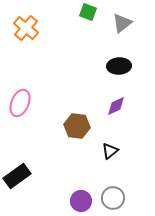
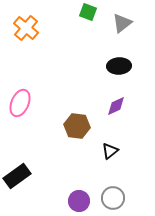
purple circle: moved 2 px left
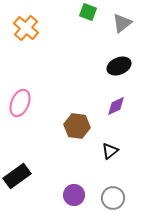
black ellipse: rotated 20 degrees counterclockwise
purple circle: moved 5 px left, 6 px up
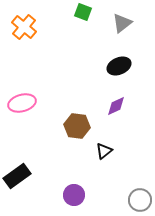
green square: moved 5 px left
orange cross: moved 2 px left, 1 px up
pink ellipse: moved 2 px right; rotated 52 degrees clockwise
black triangle: moved 6 px left
gray circle: moved 27 px right, 2 px down
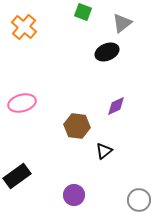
black ellipse: moved 12 px left, 14 px up
gray circle: moved 1 px left
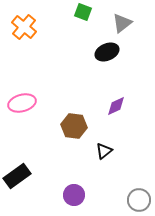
brown hexagon: moved 3 px left
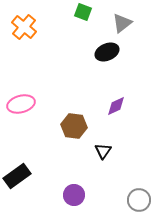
pink ellipse: moved 1 px left, 1 px down
black triangle: moved 1 px left; rotated 18 degrees counterclockwise
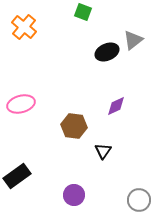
gray triangle: moved 11 px right, 17 px down
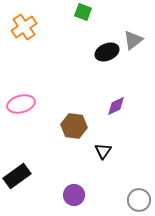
orange cross: rotated 15 degrees clockwise
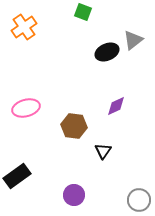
pink ellipse: moved 5 px right, 4 px down
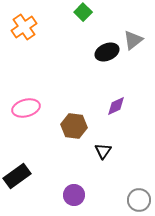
green square: rotated 24 degrees clockwise
